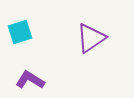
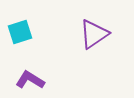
purple triangle: moved 3 px right, 4 px up
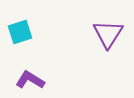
purple triangle: moved 14 px right; rotated 24 degrees counterclockwise
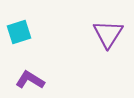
cyan square: moved 1 px left
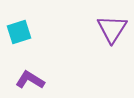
purple triangle: moved 4 px right, 5 px up
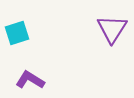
cyan square: moved 2 px left, 1 px down
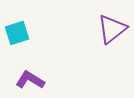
purple triangle: rotated 20 degrees clockwise
